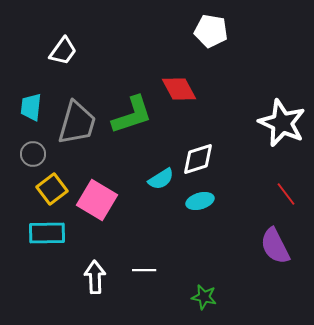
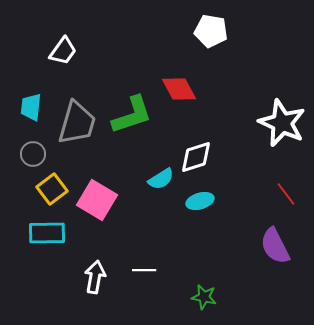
white diamond: moved 2 px left, 2 px up
white arrow: rotated 12 degrees clockwise
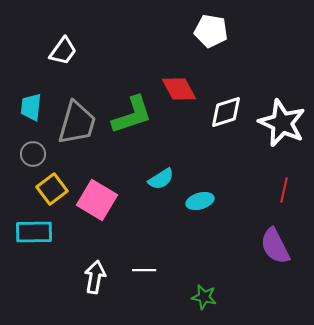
white diamond: moved 30 px right, 45 px up
red line: moved 2 px left, 4 px up; rotated 50 degrees clockwise
cyan rectangle: moved 13 px left, 1 px up
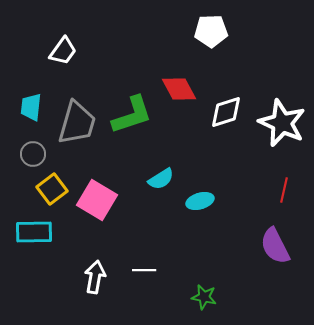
white pentagon: rotated 12 degrees counterclockwise
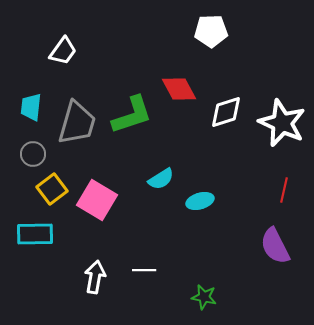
cyan rectangle: moved 1 px right, 2 px down
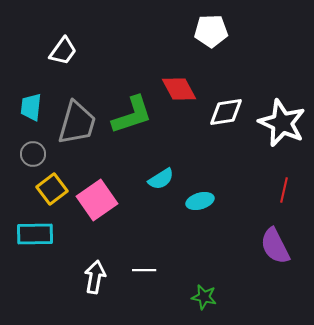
white diamond: rotated 9 degrees clockwise
pink square: rotated 24 degrees clockwise
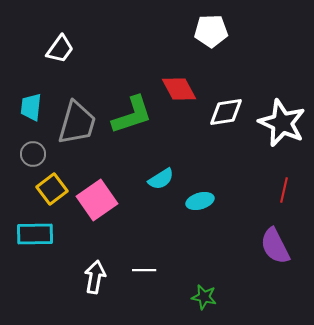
white trapezoid: moved 3 px left, 2 px up
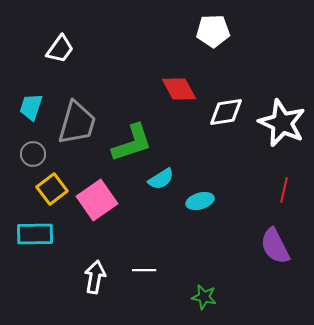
white pentagon: moved 2 px right
cyan trapezoid: rotated 12 degrees clockwise
green L-shape: moved 28 px down
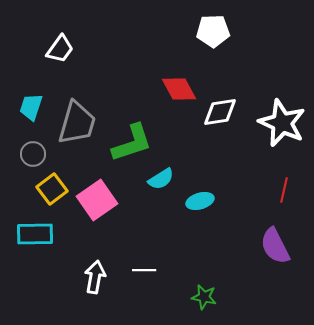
white diamond: moved 6 px left
